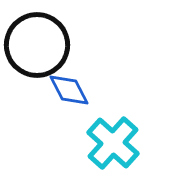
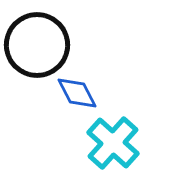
blue diamond: moved 8 px right, 3 px down
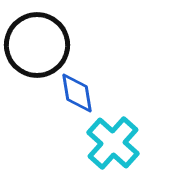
blue diamond: rotated 18 degrees clockwise
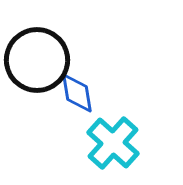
black circle: moved 15 px down
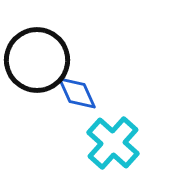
blue diamond: rotated 15 degrees counterclockwise
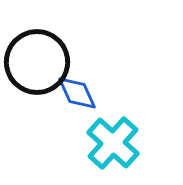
black circle: moved 2 px down
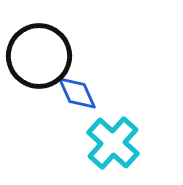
black circle: moved 2 px right, 6 px up
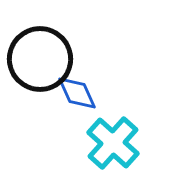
black circle: moved 1 px right, 3 px down
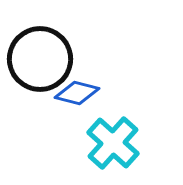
blue diamond: rotated 51 degrees counterclockwise
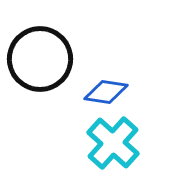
blue diamond: moved 29 px right, 1 px up; rotated 6 degrees counterclockwise
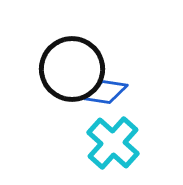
black circle: moved 32 px right, 10 px down
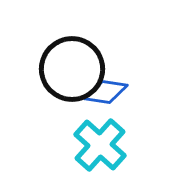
cyan cross: moved 13 px left, 2 px down
